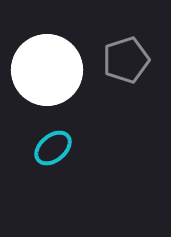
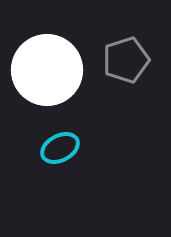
cyan ellipse: moved 7 px right; rotated 12 degrees clockwise
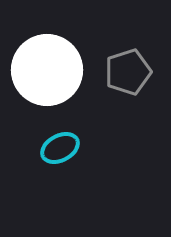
gray pentagon: moved 2 px right, 12 px down
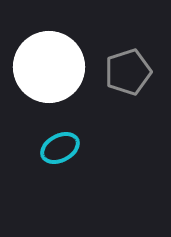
white circle: moved 2 px right, 3 px up
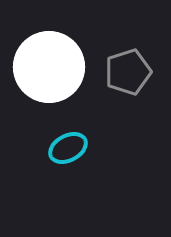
cyan ellipse: moved 8 px right
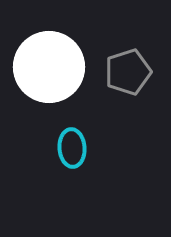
cyan ellipse: moved 4 px right; rotated 66 degrees counterclockwise
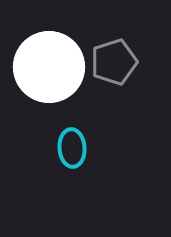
gray pentagon: moved 14 px left, 10 px up
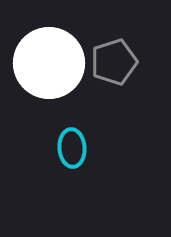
white circle: moved 4 px up
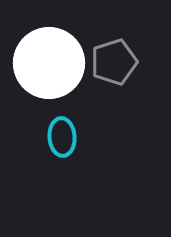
cyan ellipse: moved 10 px left, 11 px up
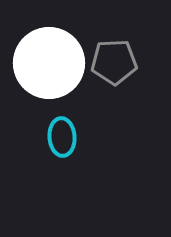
gray pentagon: rotated 15 degrees clockwise
